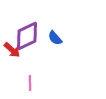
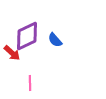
blue semicircle: moved 2 px down
red arrow: moved 3 px down
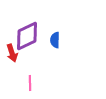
blue semicircle: rotated 42 degrees clockwise
red arrow: rotated 30 degrees clockwise
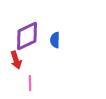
red arrow: moved 4 px right, 7 px down
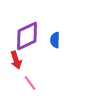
pink line: rotated 35 degrees counterclockwise
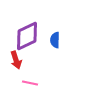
pink line: rotated 42 degrees counterclockwise
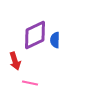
purple diamond: moved 8 px right, 1 px up
red arrow: moved 1 px left, 1 px down
